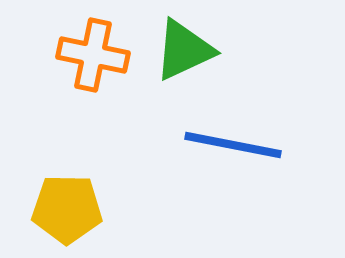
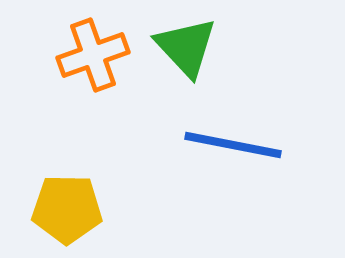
green triangle: moved 2 px right, 3 px up; rotated 48 degrees counterclockwise
orange cross: rotated 32 degrees counterclockwise
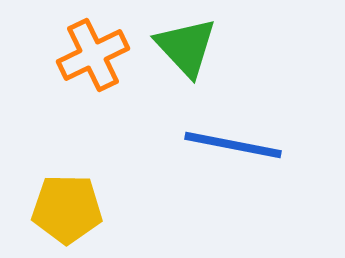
orange cross: rotated 6 degrees counterclockwise
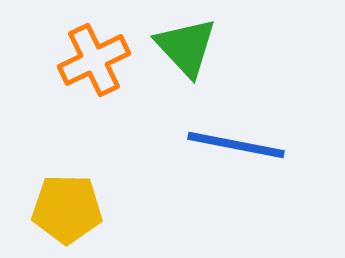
orange cross: moved 1 px right, 5 px down
blue line: moved 3 px right
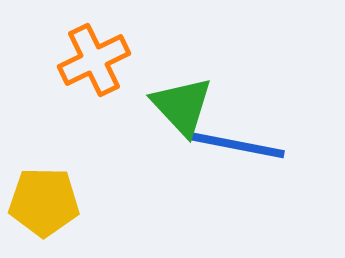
green triangle: moved 4 px left, 59 px down
yellow pentagon: moved 23 px left, 7 px up
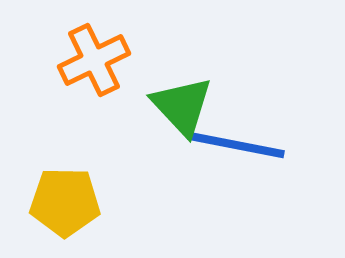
yellow pentagon: moved 21 px right
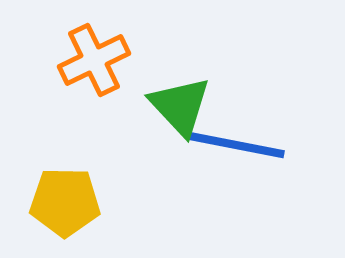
green triangle: moved 2 px left
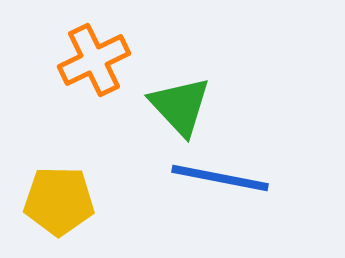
blue line: moved 16 px left, 33 px down
yellow pentagon: moved 6 px left, 1 px up
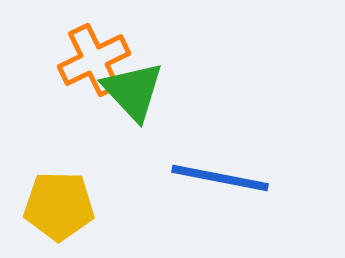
green triangle: moved 47 px left, 15 px up
yellow pentagon: moved 5 px down
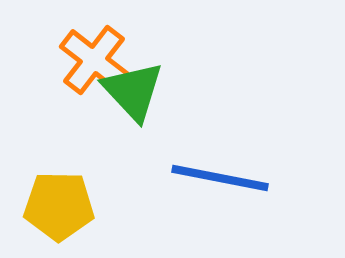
orange cross: rotated 26 degrees counterclockwise
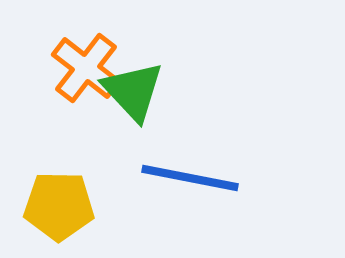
orange cross: moved 8 px left, 8 px down
blue line: moved 30 px left
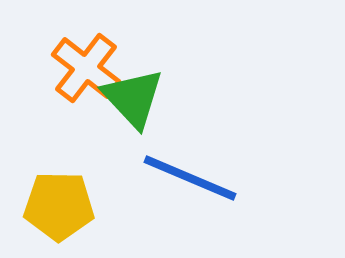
green triangle: moved 7 px down
blue line: rotated 12 degrees clockwise
